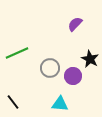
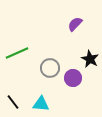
purple circle: moved 2 px down
cyan triangle: moved 19 px left
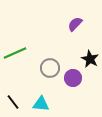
green line: moved 2 px left
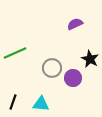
purple semicircle: rotated 21 degrees clockwise
gray circle: moved 2 px right
black line: rotated 56 degrees clockwise
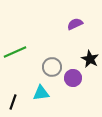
green line: moved 1 px up
gray circle: moved 1 px up
cyan triangle: moved 11 px up; rotated 12 degrees counterclockwise
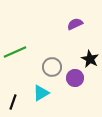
purple circle: moved 2 px right
cyan triangle: rotated 24 degrees counterclockwise
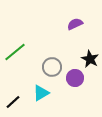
green line: rotated 15 degrees counterclockwise
black line: rotated 28 degrees clockwise
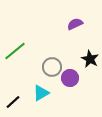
green line: moved 1 px up
purple circle: moved 5 px left
